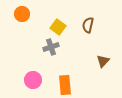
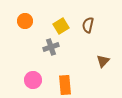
orange circle: moved 3 px right, 7 px down
yellow square: moved 3 px right, 1 px up; rotated 21 degrees clockwise
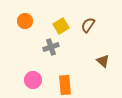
brown semicircle: rotated 21 degrees clockwise
brown triangle: rotated 32 degrees counterclockwise
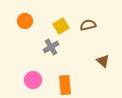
brown semicircle: rotated 42 degrees clockwise
gray cross: rotated 14 degrees counterclockwise
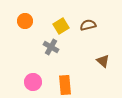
gray cross: rotated 28 degrees counterclockwise
pink circle: moved 2 px down
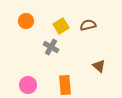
orange circle: moved 1 px right
brown triangle: moved 4 px left, 5 px down
pink circle: moved 5 px left, 3 px down
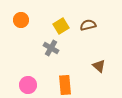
orange circle: moved 5 px left, 1 px up
gray cross: moved 1 px down
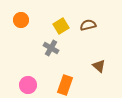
orange rectangle: rotated 24 degrees clockwise
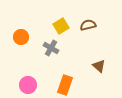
orange circle: moved 17 px down
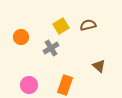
gray cross: rotated 28 degrees clockwise
pink circle: moved 1 px right
